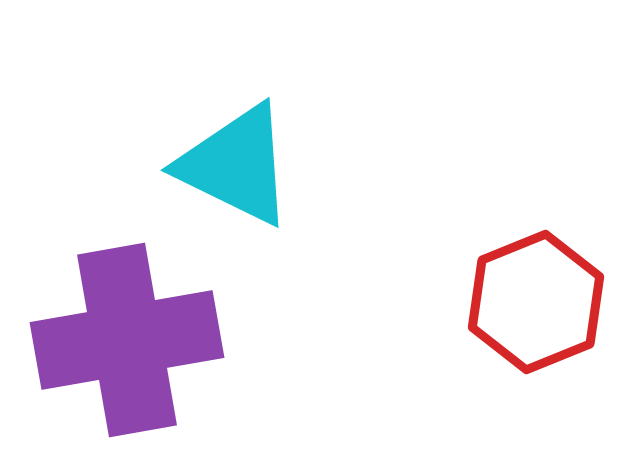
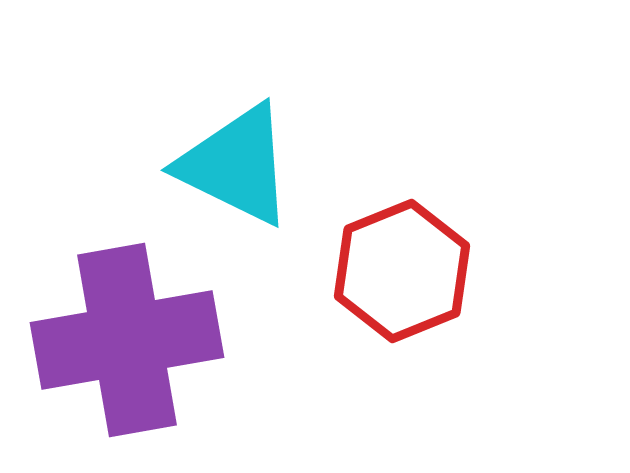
red hexagon: moved 134 px left, 31 px up
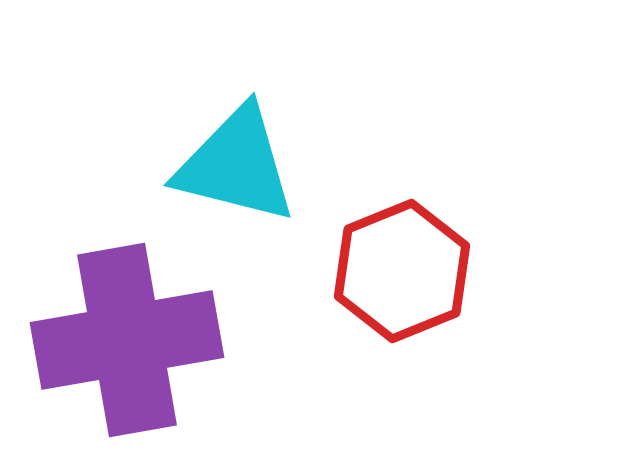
cyan triangle: rotated 12 degrees counterclockwise
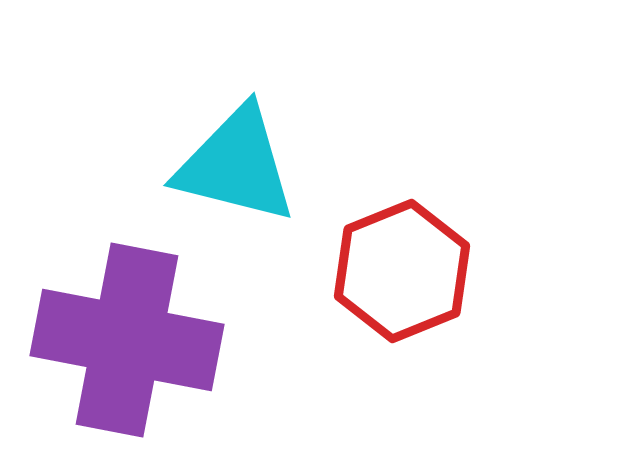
purple cross: rotated 21 degrees clockwise
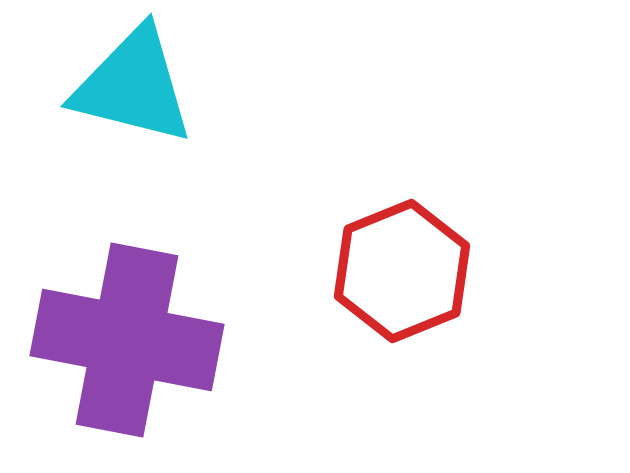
cyan triangle: moved 103 px left, 79 px up
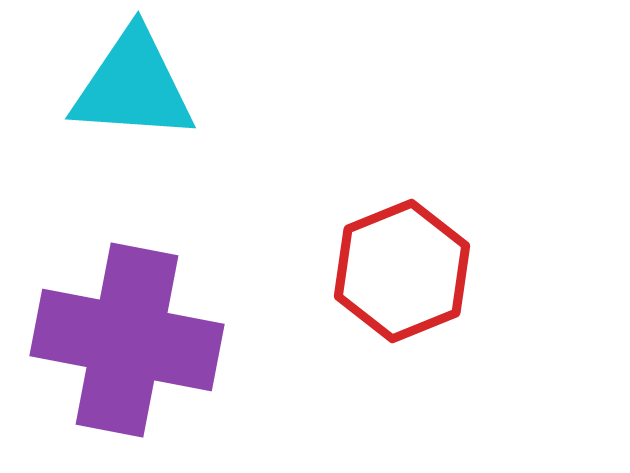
cyan triangle: rotated 10 degrees counterclockwise
